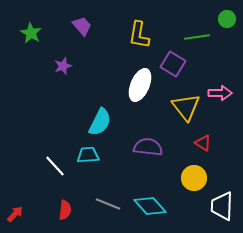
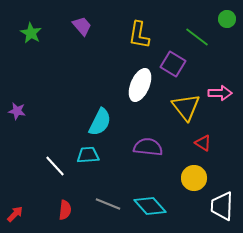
green line: rotated 45 degrees clockwise
purple star: moved 46 px left, 45 px down; rotated 30 degrees clockwise
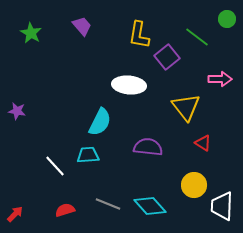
purple square: moved 6 px left, 7 px up; rotated 20 degrees clockwise
white ellipse: moved 11 px left; rotated 72 degrees clockwise
pink arrow: moved 14 px up
yellow circle: moved 7 px down
red semicircle: rotated 114 degrees counterclockwise
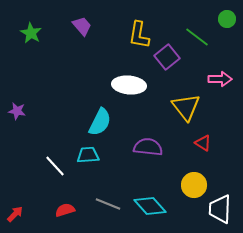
white trapezoid: moved 2 px left, 3 px down
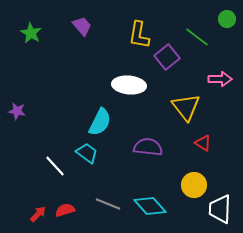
cyan trapezoid: moved 1 px left, 2 px up; rotated 40 degrees clockwise
red arrow: moved 23 px right
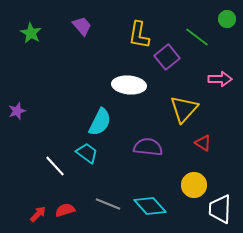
yellow triangle: moved 2 px left, 2 px down; rotated 20 degrees clockwise
purple star: rotated 30 degrees counterclockwise
